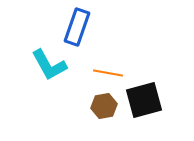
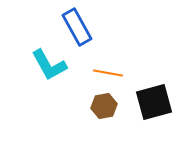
blue rectangle: rotated 48 degrees counterclockwise
black square: moved 10 px right, 2 px down
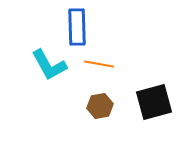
blue rectangle: rotated 27 degrees clockwise
orange line: moved 9 px left, 9 px up
brown hexagon: moved 4 px left
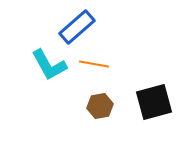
blue rectangle: rotated 51 degrees clockwise
orange line: moved 5 px left
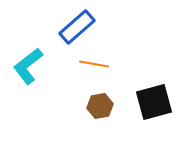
cyan L-shape: moved 21 px left, 1 px down; rotated 81 degrees clockwise
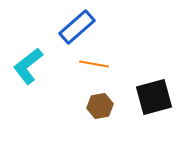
black square: moved 5 px up
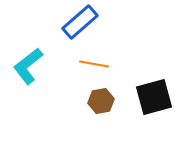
blue rectangle: moved 3 px right, 5 px up
brown hexagon: moved 1 px right, 5 px up
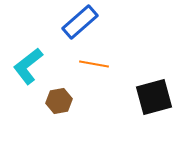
brown hexagon: moved 42 px left
